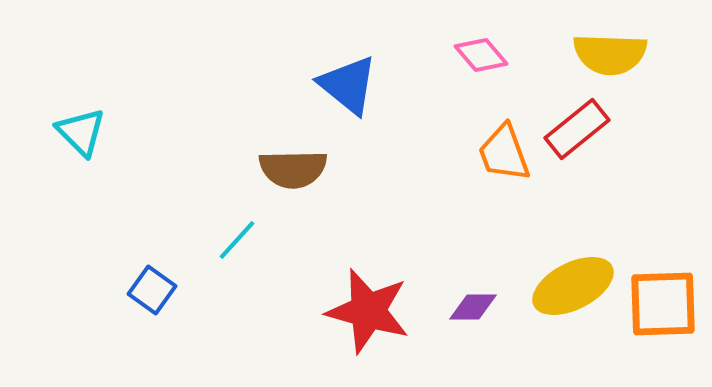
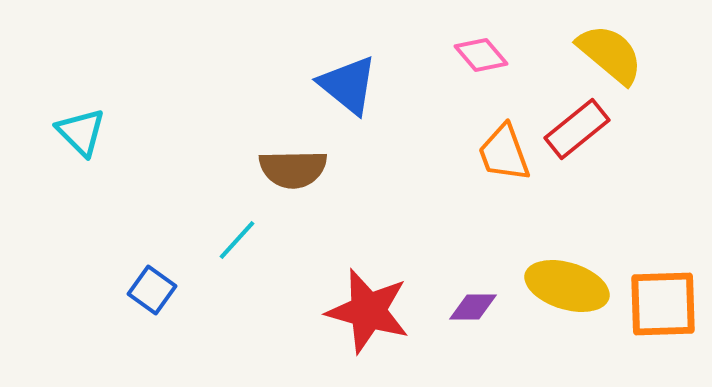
yellow semicircle: rotated 142 degrees counterclockwise
yellow ellipse: moved 6 px left; rotated 44 degrees clockwise
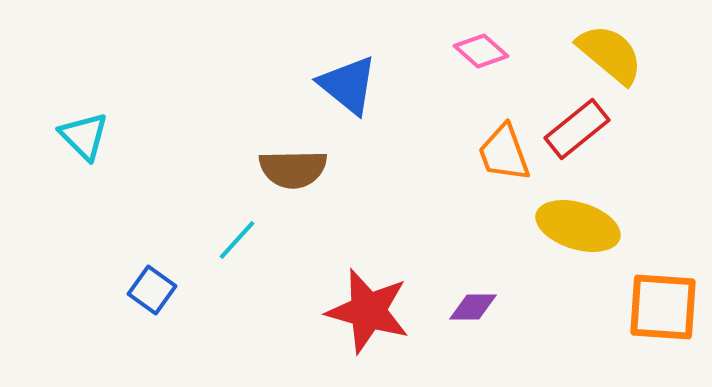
pink diamond: moved 4 px up; rotated 8 degrees counterclockwise
cyan triangle: moved 3 px right, 4 px down
yellow ellipse: moved 11 px right, 60 px up
orange square: moved 3 px down; rotated 6 degrees clockwise
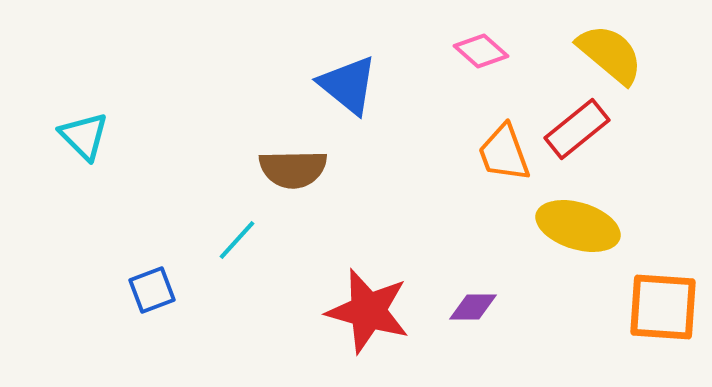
blue square: rotated 33 degrees clockwise
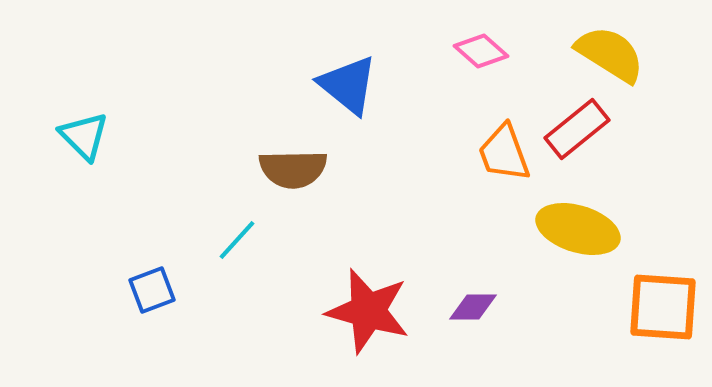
yellow semicircle: rotated 8 degrees counterclockwise
yellow ellipse: moved 3 px down
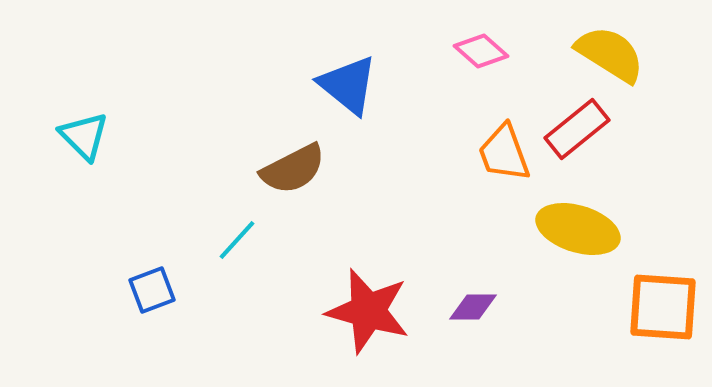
brown semicircle: rotated 26 degrees counterclockwise
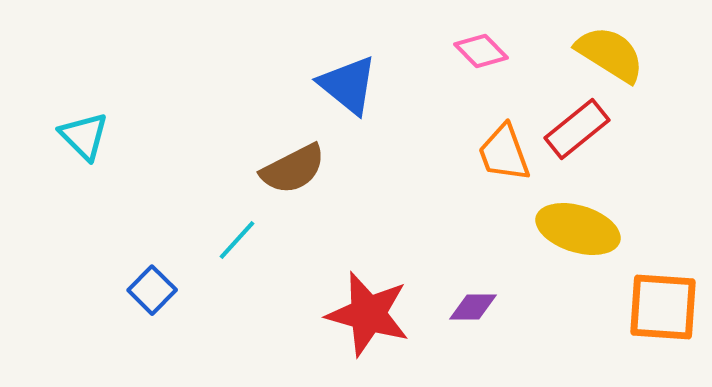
pink diamond: rotated 4 degrees clockwise
blue square: rotated 24 degrees counterclockwise
red star: moved 3 px down
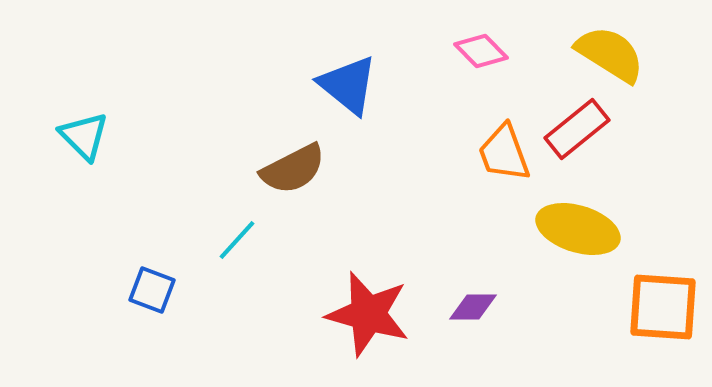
blue square: rotated 24 degrees counterclockwise
